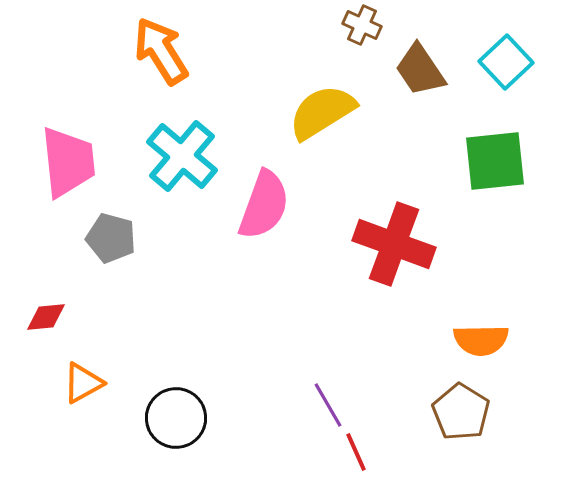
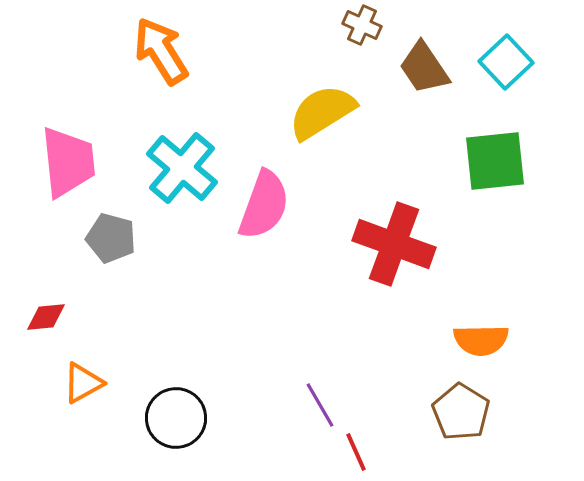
brown trapezoid: moved 4 px right, 2 px up
cyan cross: moved 12 px down
purple line: moved 8 px left
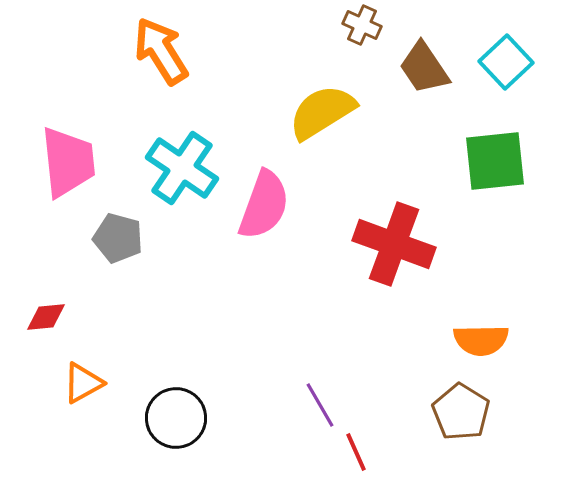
cyan cross: rotated 6 degrees counterclockwise
gray pentagon: moved 7 px right
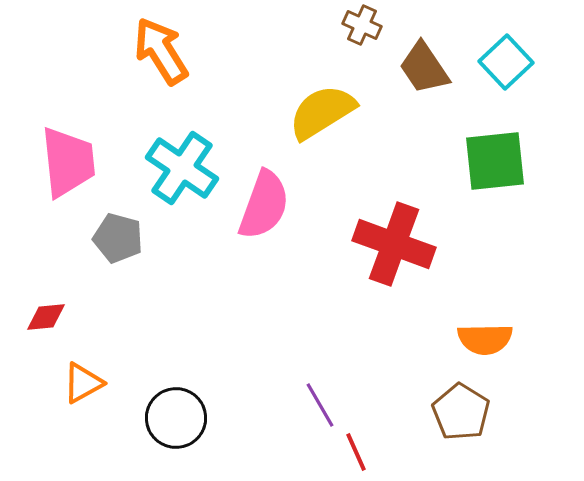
orange semicircle: moved 4 px right, 1 px up
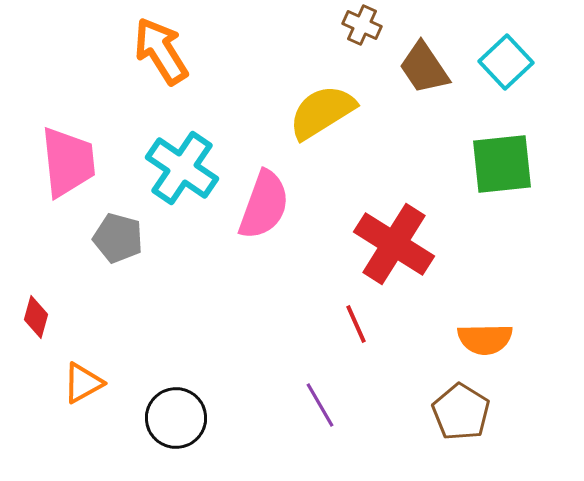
green square: moved 7 px right, 3 px down
red cross: rotated 12 degrees clockwise
red diamond: moved 10 px left; rotated 69 degrees counterclockwise
red line: moved 128 px up
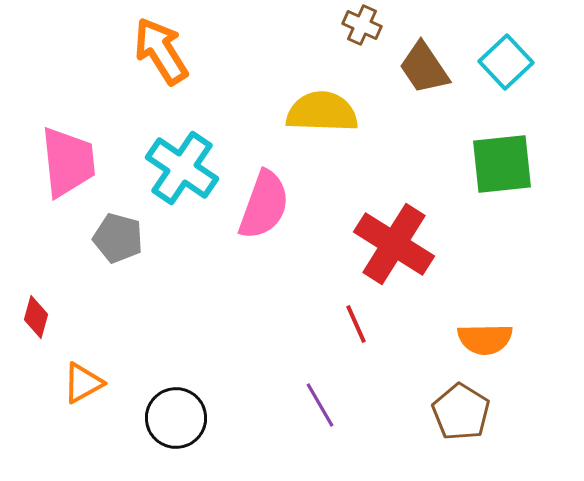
yellow semicircle: rotated 34 degrees clockwise
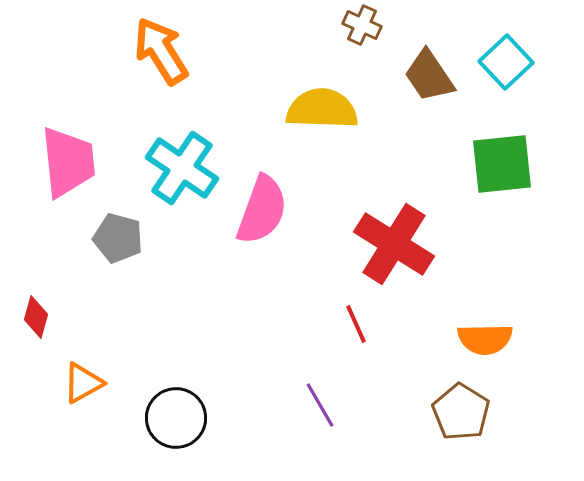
brown trapezoid: moved 5 px right, 8 px down
yellow semicircle: moved 3 px up
pink semicircle: moved 2 px left, 5 px down
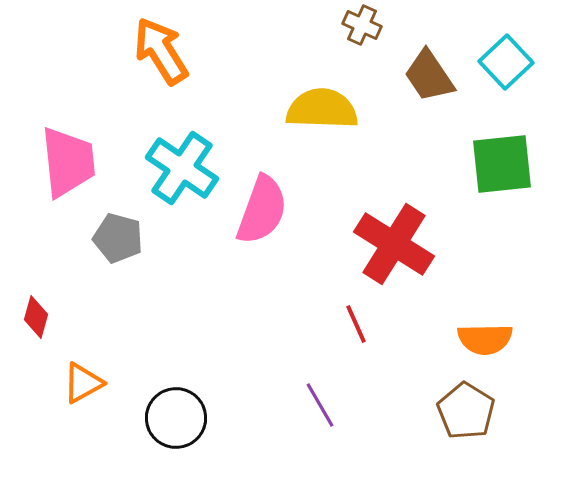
brown pentagon: moved 5 px right, 1 px up
